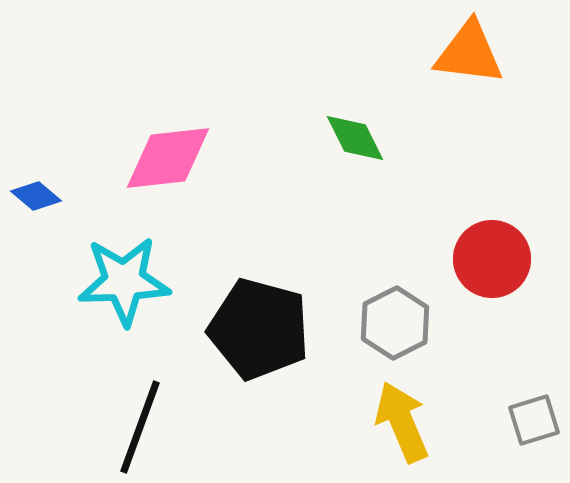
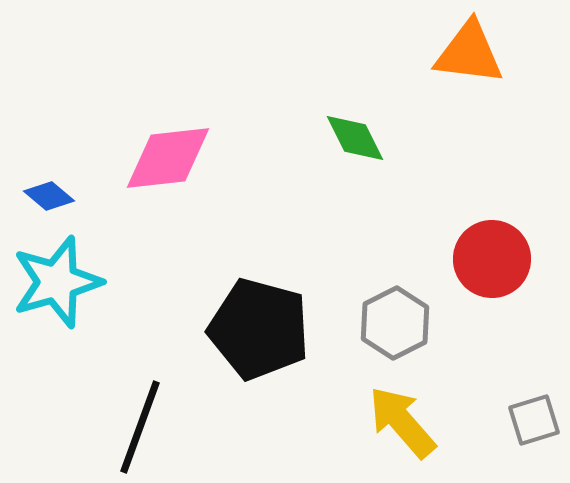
blue diamond: moved 13 px right
cyan star: moved 67 px left, 1 px down; rotated 14 degrees counterclockwise
yellow arrow: rotated 18 degrees counterclockwise
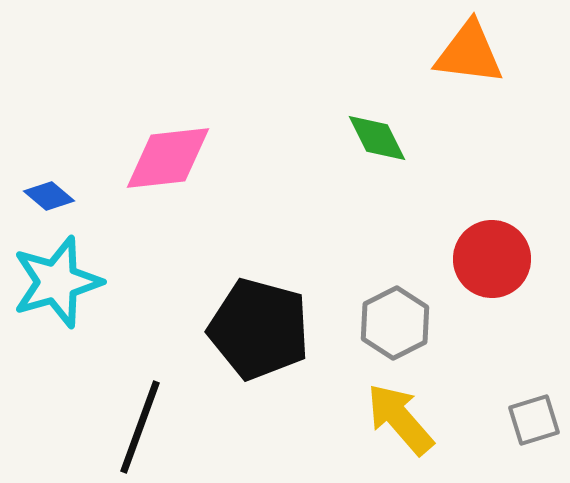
green diamond: moved 22 px right
yellow arrow: moved 2 px left, 3 px up
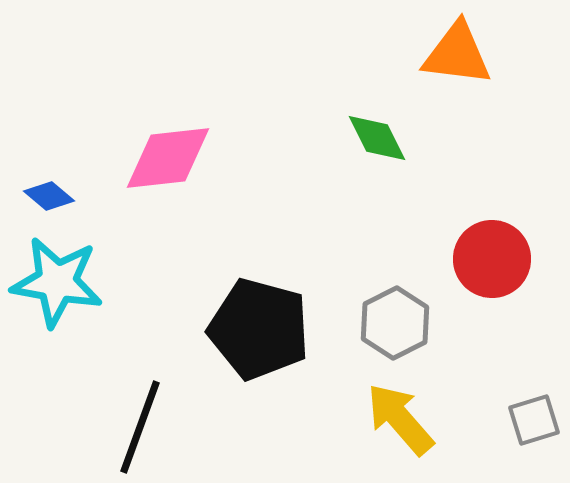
orange triangle: moved 12 px left, 1 px down
cyan star: rotated 26 degrees clockwise
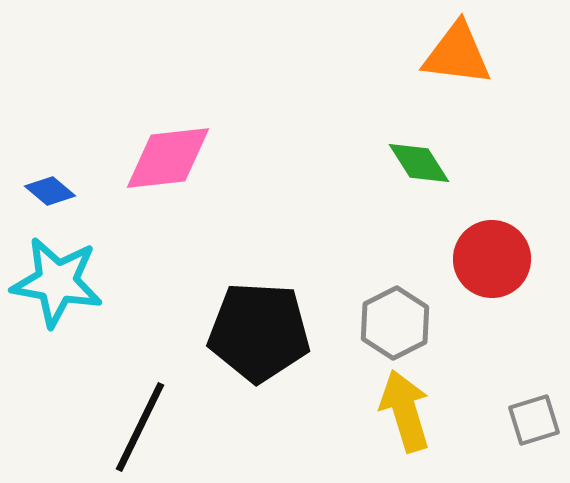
green diamond: moved 42 px right, 25 px down; rotated 6 degrees counterclockwise
blue diamond: moved 1 px right, 5 px up
black pentagon: moved 3 px down; rotated 12 degrees counterclockwise
yellow arrow: moved 5 px right, 8 px up; rotated 24 degrees clockwise
black line: rotated 6 degrees clockwise
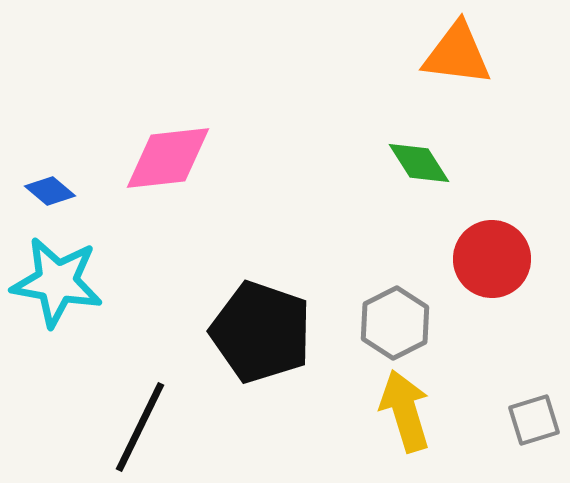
black pentagon: moved 2 px right; rotated 16 degrees clockwise
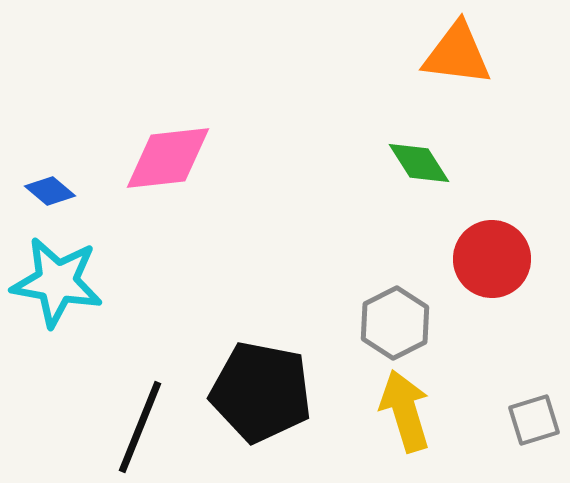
black pentagon: moved 60 px down; rotated 8 degrees counterclockwise
black line: rotated 4 degrees counterclockwise
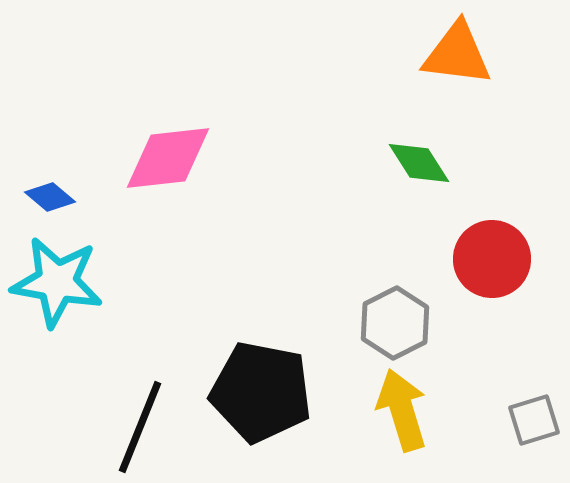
blue diamond: moved 6 px down
yellow arrow: moved 3 px left, 1 px up
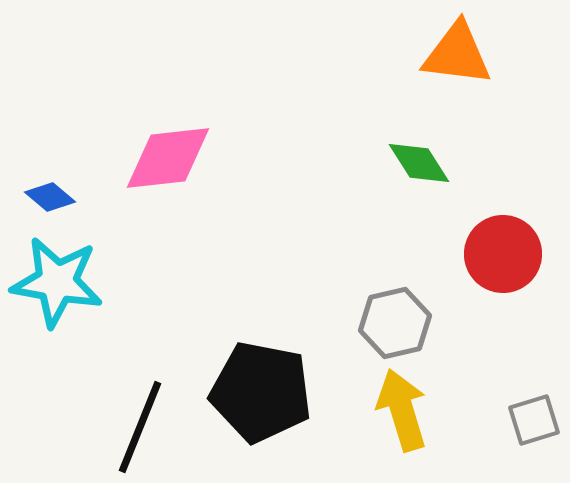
red circle: moved 11 px right, 5 px up
gray hexagon: rotated 14 degrees clockwise
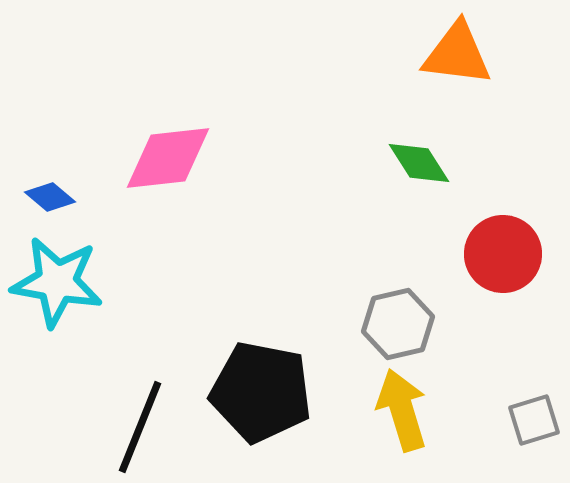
gray hexagon: moved 3 px right, 1 px down
